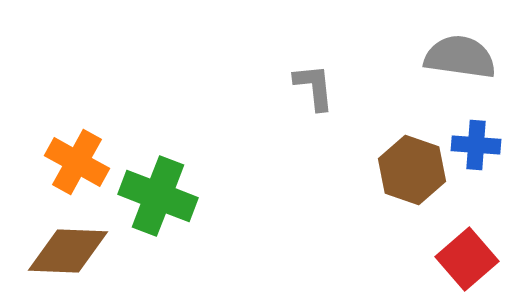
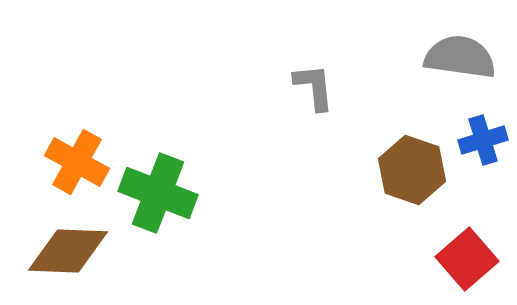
blue cross: moved 7 px right, 5 px up; rotated 21 degrees counterclockwise
green cross: moved 3 px up
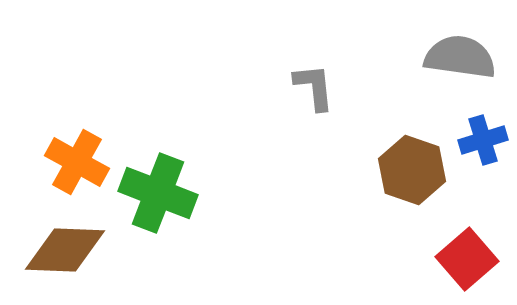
brown diamond: moved 3 px left, 1 px up
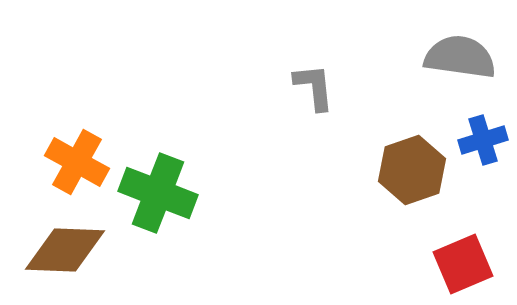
brown hexagon: rotated 22 degrees clockwise
red square: moved 4 px left, 5 px down; rotated 18 degrees clockwise
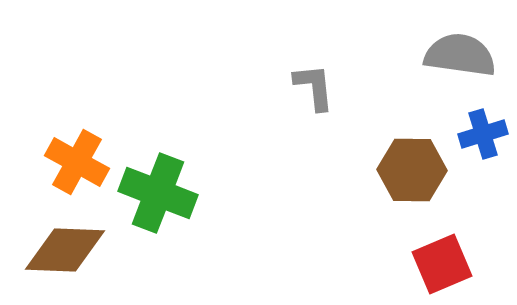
gray semicircle: moved 2 px up
blue cross: moved 6 px up
brown hexagon: rotated 20 degrees clockwise
red square: moved 21 px left
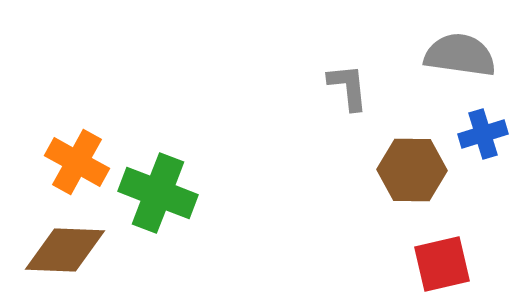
gray L-shape: moved 34 px right
red square: rotated 10 degrees clockwise
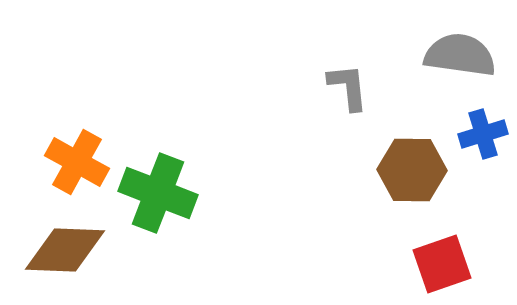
red square: rotated 6 degrees counterclockwise
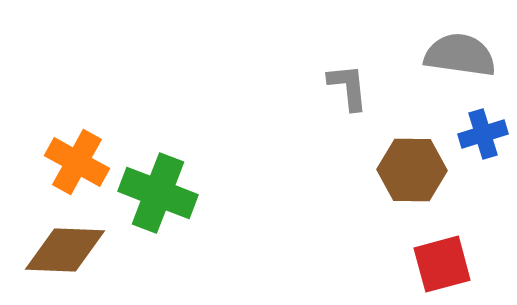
red square: rotated 4 degrees clockwise
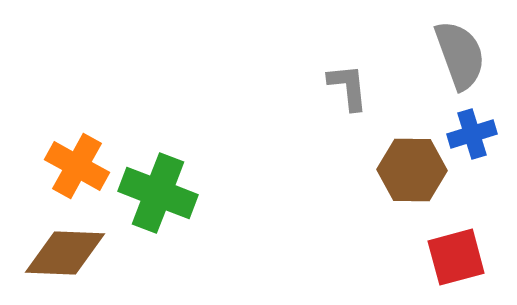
gray semicircle: rotated 62 degrees clockwise
blue cross: moved 11 px left
orange cross: moved 4 px down
brown diamond: moved 3 px down
red square: moved 14 px right, 7 px up
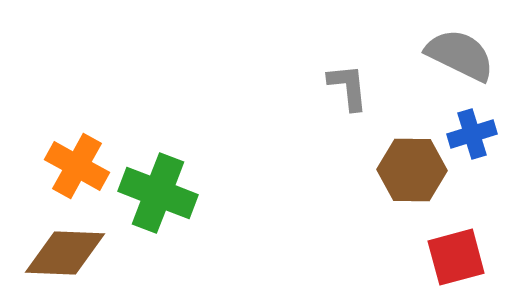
gray semicircle: rotated 44 degrees counterclockwise
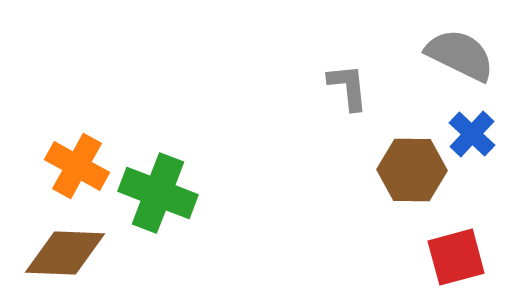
blue cross: rotated 30 degrees counterclockwise
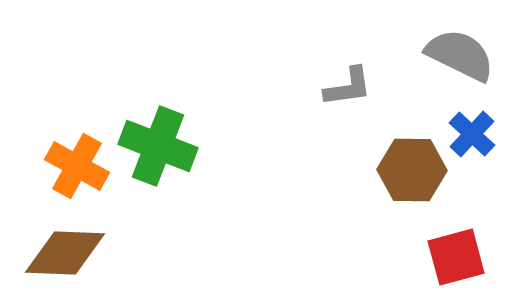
gray L-shape: rotated 88 degrees clockwise
green cross: moved 47 px up
